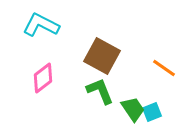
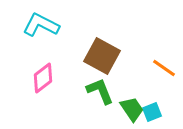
green trapezoid: moved 1 px left
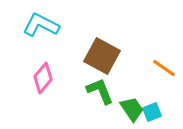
pink diamond: rotated 12 degrees counterclockwise
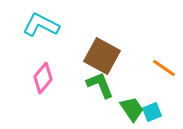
green L-shape: moved 6 px up
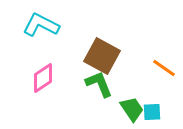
pink diamond: rotated 16 degrees clockwise
green L-shape: moved 1 px left, 1 px up
cyan square: rotated 18 degrees clockwise
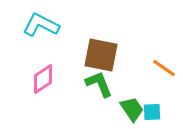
brown square: moved 1 px left, 1 px up; rotated 18 degrees counterclockwise
pink diamond: moved 1 px down
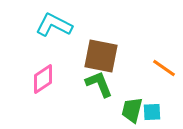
cyan L-shape: moved 13 px right
brown square: moved 1 px down
green trapezoid: moved 1 px down; rotated 132 degrees counterclockwise
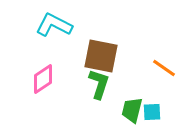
green L-shape: rotated 40 degrees clockwise
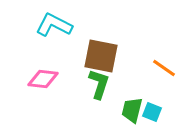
pink diamond: rotated 40 degrees clockwise
cyan square: rotated 24 degrees clockwise
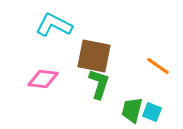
brown square: moved 7 px left
orange line: moved 6 px left, 2 px up
